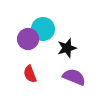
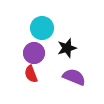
cyan circle: moved 1 px left, 1 px up
purple circle: moved 6 px right, 14 px down
red semicircle: moved 1 px right
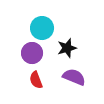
purple circle: moved 2 px left
red semicircle: moved 5 px right, 6 px down
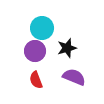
purple circle: moved 3 px right, 2 px up
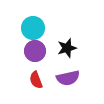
cyan circle: moved 9 px left
purple semicircle: moved 6 px left, 1 px down; rotated 145 degrees clockwise
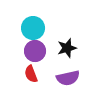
red semicircle: moved 5 px left, 6 px up
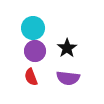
black star: rotated 18 degrees counterclockwise
red semicircle: moved 3 px down
purple semicircle: rotated 20 degrees clockwise
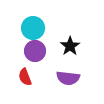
black star: moved 3 px right, 2 px up
red semicircle: moved 6 px left
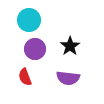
cyan circle: moved 4 px left, 8 px up
purple circle: moved 2 px up
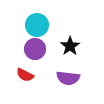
cyan circle: moved 8 px right, 5 px down
red semicircle: moved 2 px up; rotated 42 degrees counterclockwise
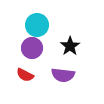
purple circle: moved 3 px left, 1 px up
purple semicircle: moved 5 px left, 3 px up
